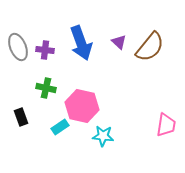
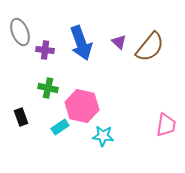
gray ellipse: moved 2 px right, 15 px up
green cross: moved 2 px right
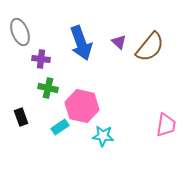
purple cross: moved 4 px left, 9 px down
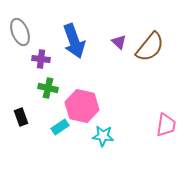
blue arrow: moved 7 px left, 2 px up
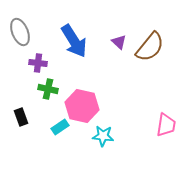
blue arrow: rotated 12 degrees counterclockwise
purple cross: moved 3 px left, 4 px down
green cross: moved 1 px down
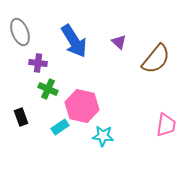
brown semicircle: moved 6 px right, 12 px down
green cross: rotated 12 degrees clockwise
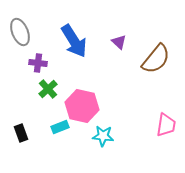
green cross: rotated 24 degrees clockwise
black rectangle: moved 16 px down
cyan rectangle: rotated 12 degrees clockwise
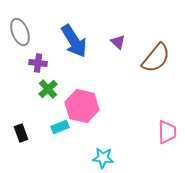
purple triangle: moved 1 px left
brown semicircle: moved 1 px up
pink trapezoid: moved 1 px right, 7 px down; rotated 10 degrees counterclockwise
cyan star: moved 22 px down
